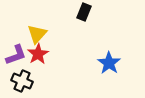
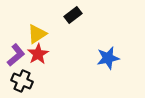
black rectangle: moved 11 px left, 3 px down; rotated 30 degrees clockwise
yellow triangle: rotated 15 degrees clockwise
purple L-shape: rotated 20 degrees counterclockwise
blue star: moved 1 px left, 5 px up; rotated 25 degrees clockwise
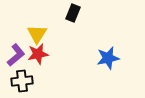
black rectangle: moved 2 px up; rotated 30 degrees counterclockwise
yellow triangle: rotated 25 degrees counterclockwise
red star: rotated 20 degrees clockwise
black cross: rotated 30 degrees counterclockwise
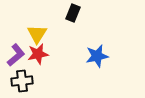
blue star: moved 11 px left, 2 px up
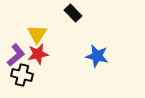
black rectangle: rotated 66 degrees counterclockwise
blue star: rotated 25 degrees clockwise
black cross: moved 6 px up; rotated 20 degrees clockwise
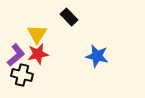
black rectangle: moved 4 px left, 4 px down
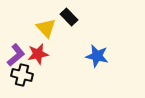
yellow triangle: moved 9 px right, 6 px up; rotated 15 degrees counterclockwise
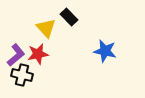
blue star: moved 8 px right, 5 px up
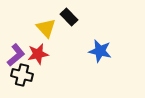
blue star: moved 5 px left
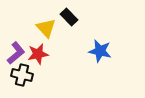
purple L-shape: moved 2 px up
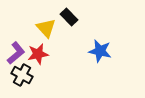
black cross: rotated 15 degrees clockwise
